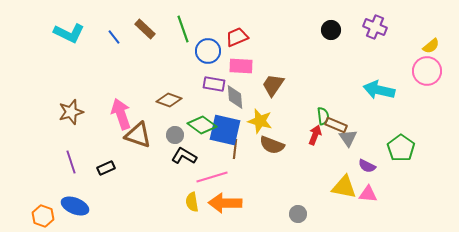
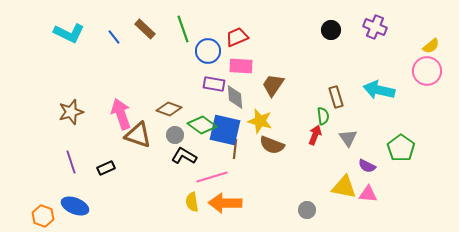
brown diamond at (169, 100): moved 9 px down
brown rectangle at (336, 125): moved 28 px up; rotated 50 degrees clockwise
gray circle at (298, 214): moved 9 px right, 4 px up
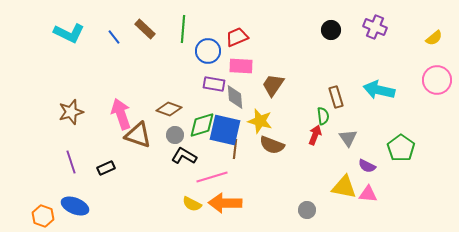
green line at (183, 29): rotated 24 degrees clockwise
yellow semicircle at (431, 46): moved 3 px right, 8 px up
pink circle at (427, 71): moved 10 px right, 9 px down
green diamond at (202, 125): rotated 52 degrees counterclockwise
yellow semicircle at (192, 202): moved 2 px down; rotated 54 degrees counterclockwise
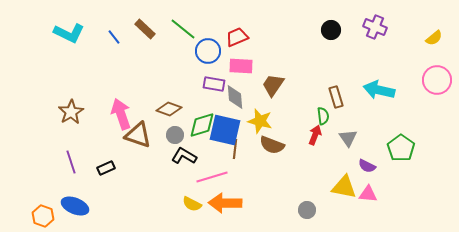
green line at (183, 29): rotated 56 degrees counterclockwise
brown star at (71, 112): rotated 15 degrees counterclockwise
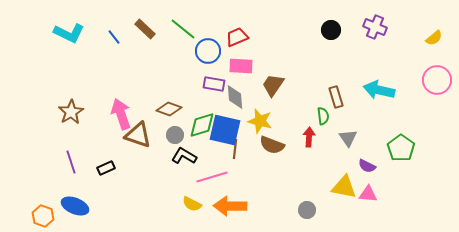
red arrow at (315, 135): moved 6 px left, 2 px down; rotated 18 degrees counterclockwise
orange arrow at (225, 203): moved 5 px right, 3 px down
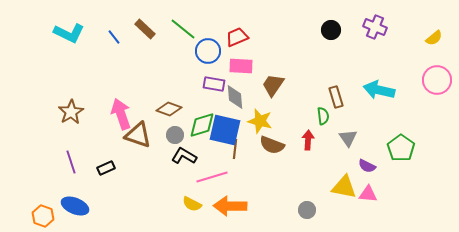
red arrow at (309, 137): moved 1 px left, 3 px down
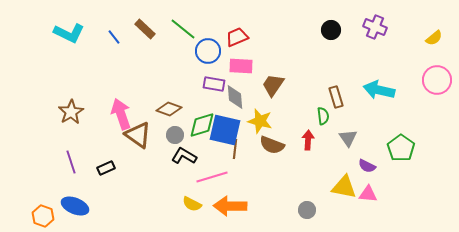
brown triangle at (138, 135): rotated 16 degrees clockwise
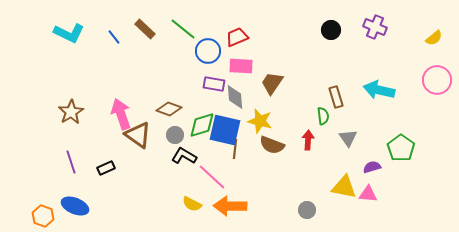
brown trapezoid at (273, 85): moved 1 px left, 2 px up
purple semicircle at (367, 166): moved 5 px right, 1 px down; rotated 138 degrees clockwise
pink line at (212, 177): rotated 60 degrees clockwise
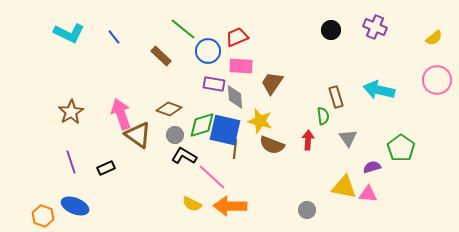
brown rectangle at (145, 29): moved 16 px right, 27 px down
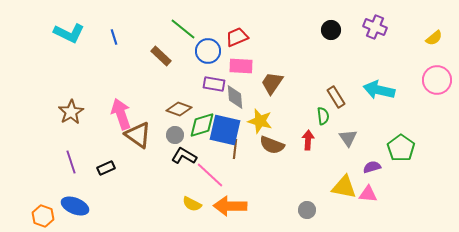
blue line at (114, 37): rotated 21 degrees clockwise
brown rectangle at (336, 97): rotated 15 degrees counterclockwise
brown diamond at (169, 109): moved 10 px right
pink line at (212, 177): moved 2 px left, 2 px up
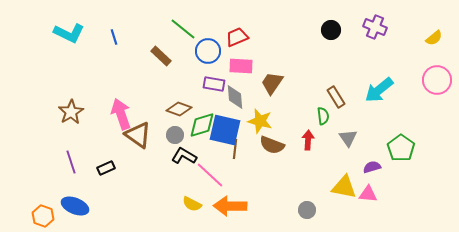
cyan arrow at (379, 90): rotated 52 degrees counterclockwise
